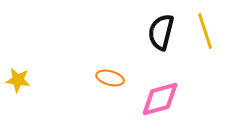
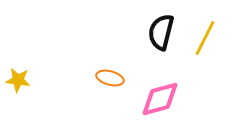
yellow line: moved 7 px down; rotated 45 degrees clockwise
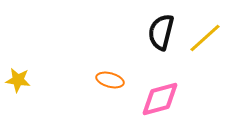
yellow line: rotated 21 degrees clockwise
orange ellipse: moved 2 px down
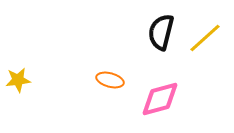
yellow star: rotated 15 degrees counterclockwise
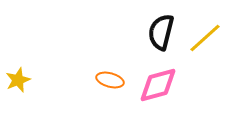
yellow star: rotated 15 degrees counterclockwise
pink diamond: moved 2 px left, 14 px up
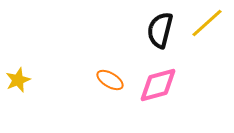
black semicircle: moved 1 px left, 2 px up
yellow line: moved 2 px right, 15 px up
orange ellipse: rotated 16 degrees clockwise
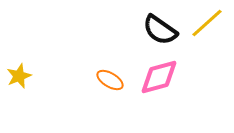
black semicircle: rotated 69 degrees counterclockwise
yellow star: moved 1 px right, 4 px up
pink diamond: moved 1 px right, 8 px up
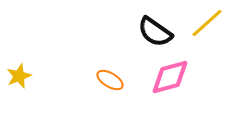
black semicircle: moved 5 px left, 2 px down
pink diamond: moved 11 px right
